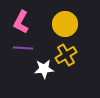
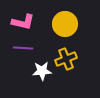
pink L-shape: moved 2 px right; rotated 105 degrees counterclockwise
yellow cross: moved 4 px down; rotated 10 degrees clockwise
white star: moved 2 px left, 2 px down
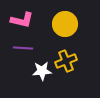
pink L-shape: moved 1 px left, 2 px up
yellow cross: moved 2 px down
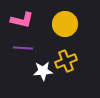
white star: moved 1 px right
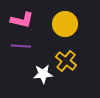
purple line: moved 2 px left, 2 px up
yellow cross: rotated 30 degrees counterclockwise
white star: moved 3 px down
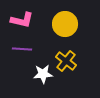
purple line: moved 1 px right, 3 px down
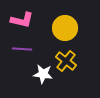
yellow circle: moved 4 px down
white star: rotated 12 degrees clockwise
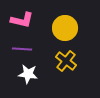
white star: moved 15 px left
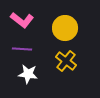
pink L-shape: rotated 25 degrees clockwise
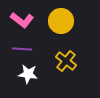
yellow circle: moved 4 px left, 7 px up
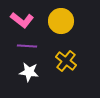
purple line: moved 5 px right, 3 px up
white star: moved 1 px right, 2 px up
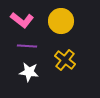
yellow cross: moved 1 px left, 1 px up
